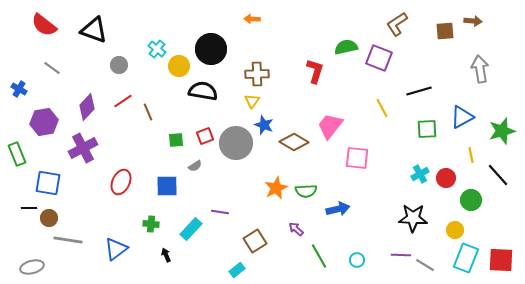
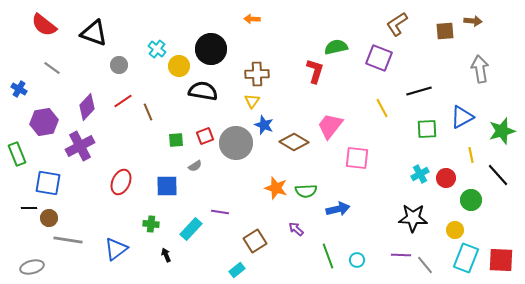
black triangle at (94, 30): moved 3 px down
green semicircle at (346, 47): moved 10 px left
purple cross at (83, 148): moved 3 px left, 2 px up
orange star at (276, 188): rotated 30 degrees counterclockwise
green line at (319, 256): moved 9 px right; rotated 10 degrees clockwise
gray line at (425, 265): rotated 18 degrees clockwise
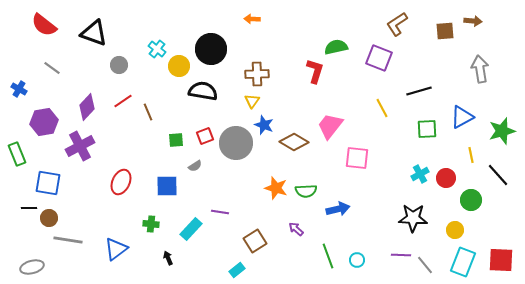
black arrow at (166, 255): moved 2 px right, 3 px down
cyan rectangle at (466, 258): moved 3 px left, 4 px down
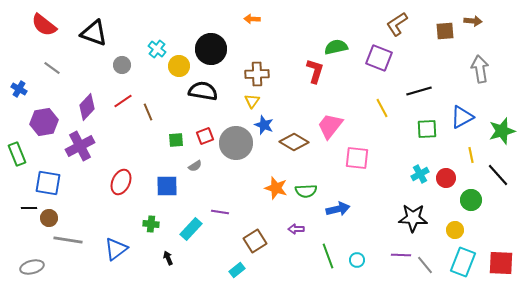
gray circle at (119, 65): moved 3 px right
purple arrow at (296, 229): rotated 42 degrees counterclockwise
red square at (501, 260): moved 3 px down
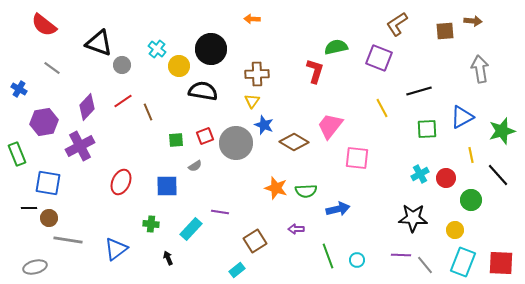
black triangle at (94, 33): moved 5 px right, 10 px down
gray ellipse at (32, 267): moved 3 px right
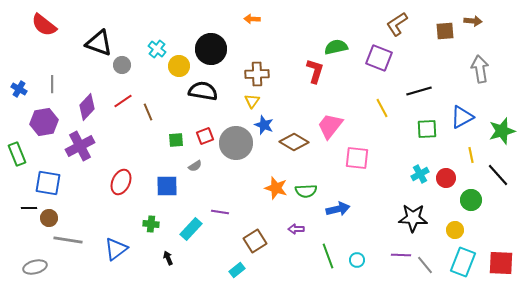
gray line at (52, 68): moved 16 px down; rotated 54 degrees clockwise
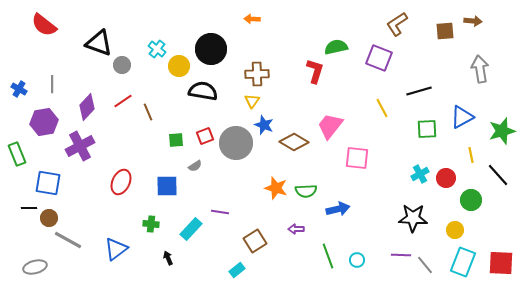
gray line at (68, 240): rotated 20 degrees clockwise
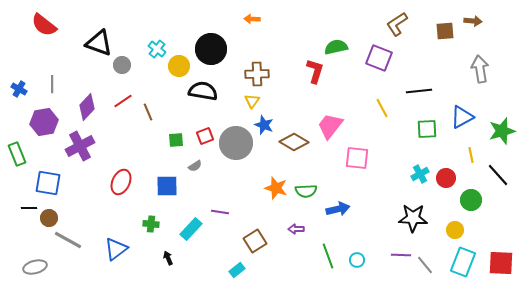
black line at (419, 91): rotated 10 degrees clockwise
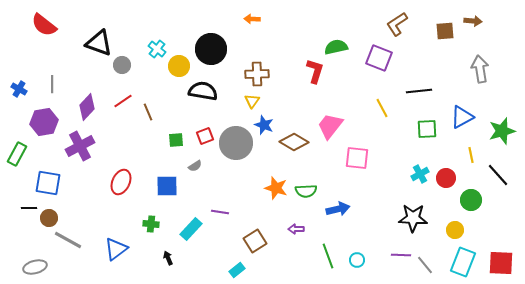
green rectangle at (17, 154): rotated 50 degrees clockwise
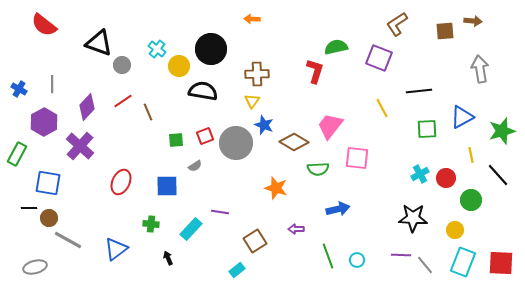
purple hexagon at (44, 122): rotated 20 degrees counterclockwise
purple cross at (80, 146): rotated 20 degrees counterclockwise
green semicircle at (306, 191): moved 12 px right, 22 px up
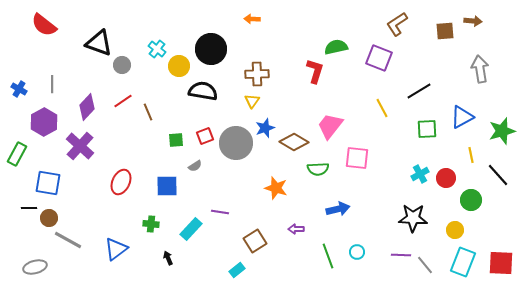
black line at (419, 91): rotated 25 degrees counterclockwise
blue star at (264, 125): moved 1 px right, 3 px down; rotated 30 degrees clockwise
cyan circle at (357, 260): moved 8 px up
